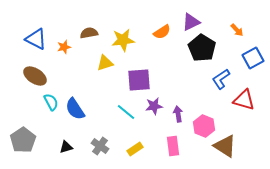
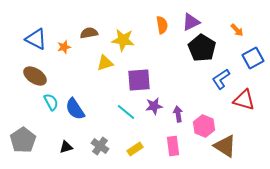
orange semicircle: moved 7 px up; rotated 66 degrees counterclockwise
yellow star: rotated 15 degrees clockwise
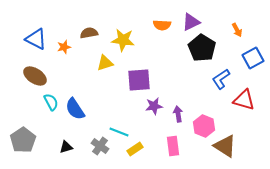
orange semicircle: rotated 102 degrees clockwise
orange arrow: rotated 16 degrees clockwise
cyan line: moved 7 px left, 20 px down; rotated 18 degrees counterclockwise
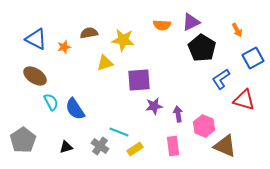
brown triangle: rotated 10 degrees counterclockwise
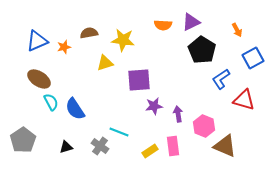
orange semicircle: moved 1 px right
blue triangle: moved 1 px right, 2 px down; rotated 50 degrees counterclockwise
black pentagon: moved 2 px down
brown ellipse: moved 4 px right, 3 px down
yellow rectangle: moved 15 px right, 2 px down
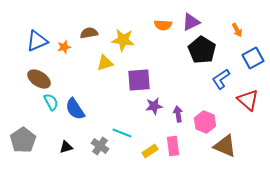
red triangle: moved 4 px right; rotated 25 degrees clockwise
pink hexagon: moved 1 px right, 4 px up
cyan line: moved 3 px right, 1 px down
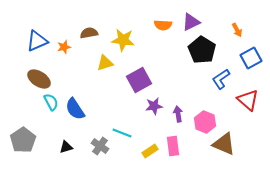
blue square: moved 2 px left
purple square: rotated 25 degrees counterclockwise
brown triangle: moved 1 px left, 2 px up
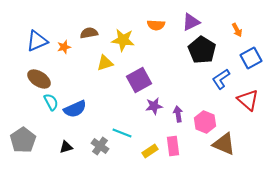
orange semicircle: moved 7 px left
blue semicircle: rotated 80 degrees counterclockwise
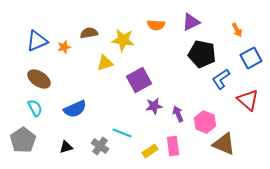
black pentagon: moved 4 px down; rotated 20 degrees counterclockwise
cyan semicircle: moved 16 px left, 6 px down
purple arrow: rotated 14 degrees counterclockwise
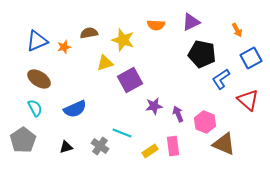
yellow star: rotated 10 degrees clockwise
purple square: moved 9 px left
